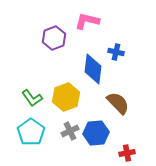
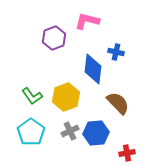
green L-shape: moved 2 px up
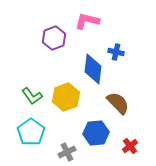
gray cross: moved 3 px left, 21 px down
red cross: moved 3 px right, 7 px up; rotated 28 degrees counterclockwise
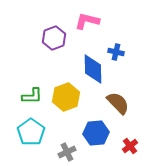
blue diamond: rotated 8 degrees counterclockwise
green L-shape: rotated 55 degrees counterclockwise
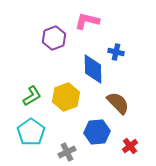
green L-shape: rotated 30 degrees counterclockwise
blue hexagon: moved 1 px right, 1 px up
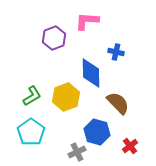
pink L-shape: rotated 10 degrees counterclockwise
blue diamond: moved 2 px left, 4 px down
blue hexagon: rotated 20 degrees clockwise
gray cross: moved 10 px right
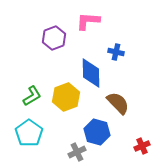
pink L-shape: moved 1 px right
cyan pentagon: moved 2 px left, 1 px down
red cross: moved 12 px right; rotated 14 degrees clockwise
